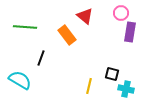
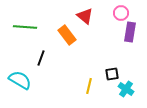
black square: rotated 24 degrees counterclockwise
cyan cross: rotated 21 degrees clockwise
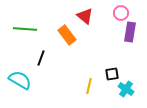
green line: moved 2 px down
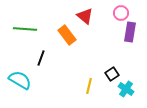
black square: rotated 24 degrees counterclockwise
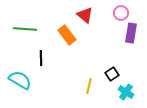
red triangle: moved 1 px up
purple rectangle: moved 1 px right, 1 px down
black line: rotated 21 degrees counterclockwise
cyan cross: moved 3 px down
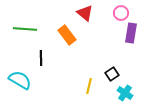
red triangle: moved 2 px up
cyan cross: moved 1 px left, 1 px down
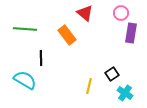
cyan semicircle: moved 5 px right
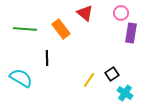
orange rectangle: moved 6 px left, 6 px up
black line: moved 6 px right
cyan semicircle: moved 4 px left, 2 px up
yellow line: moved 6 px up; rotated 21 degrees clockwise
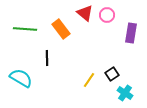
pink circle: moved 14 px left, 2 px down
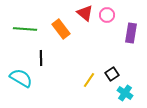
black line: moved 6 px left
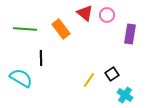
purple rectangle: moved 1 px left, 1 px down
cyan cross: moved 2 px down
